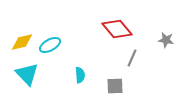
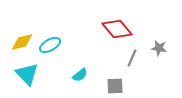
gray star: moved 7 px left, 8 px down
cyan semicircle: rotated 56 degrees clockwise
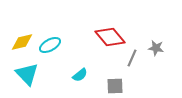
red diamond: moved 7 px left, 8 px down
gray star: moved 3 px left
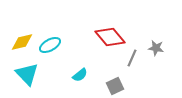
gray square: rotated 24 degrees counterclockwise
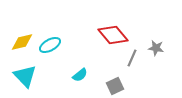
red diamond: moved 3 px right, 2 px up
cyan triangle: moved 2 px left, 2 px down
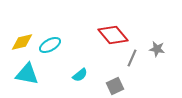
gray star: moved 1 px right, 1 px down
cyan triangle: moved 2 px right, 2 px up; rotated 35 degrees counterclockwise
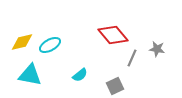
cyan triangle: moved 3 px right, 1 px down
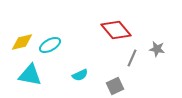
red diamond: moved 3 px right, 5 px up
cyan semicircle: rotated 14 degrees clockwise
